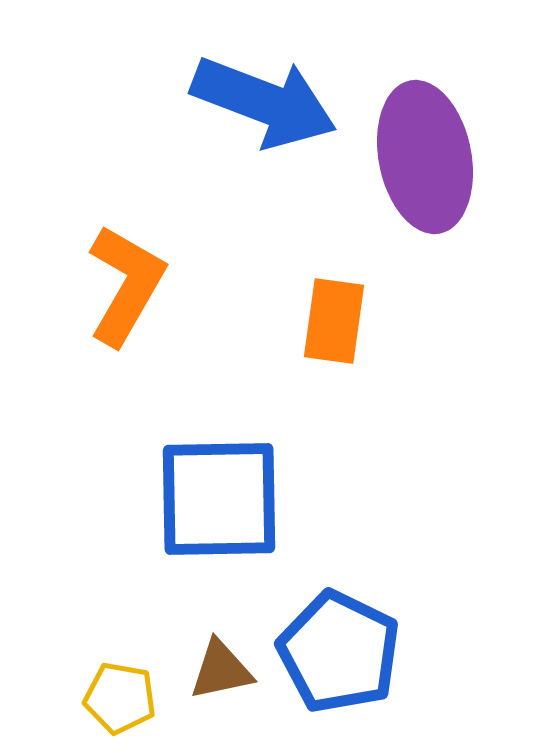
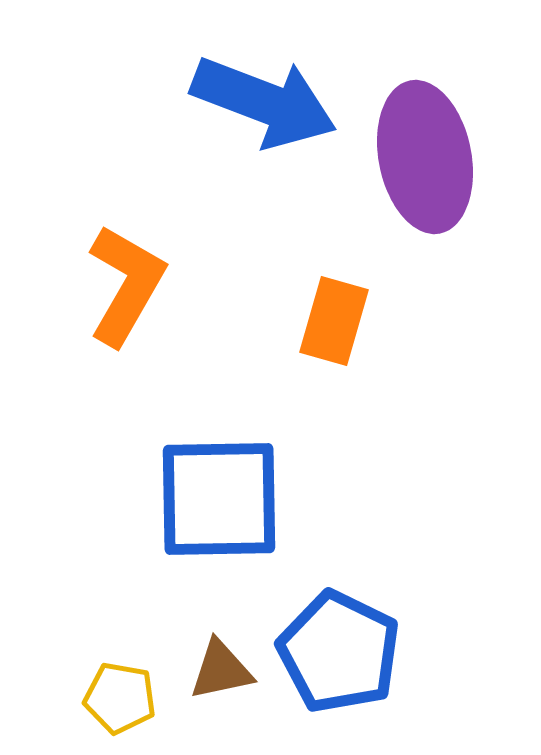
orange rectangle: rotated 8 degrees clockwise
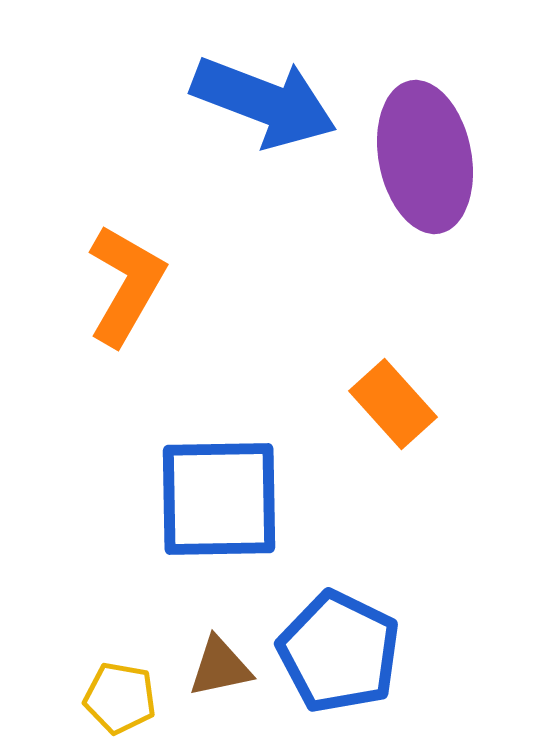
orange rectangle: moved 59 px right, 83 px down; rotated 58 degrees counterclockwise
brown triangle: moved 1 px left, 3 px up
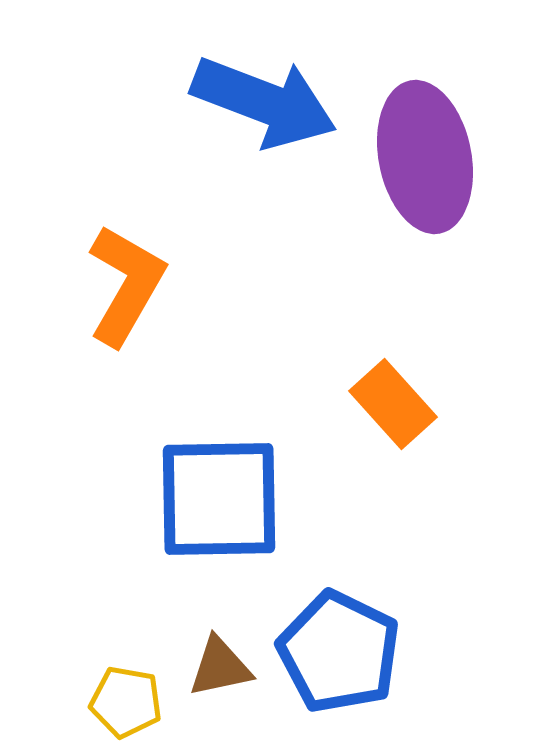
yellow pentagon: moved 6 px right, 4 px down
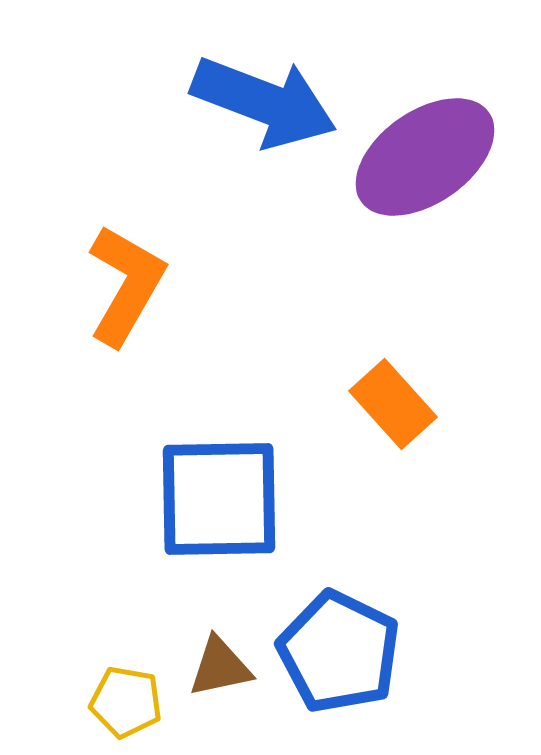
purple ellipse: rotated 66 degrees clockwise
